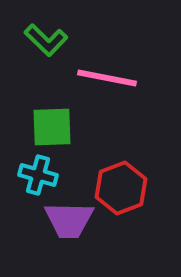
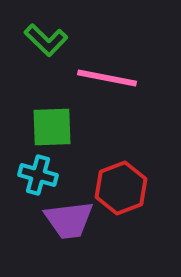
purple trapezoid: rotated 8 degrees counterclockwise
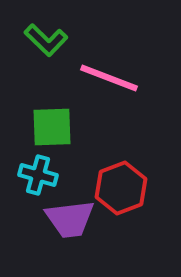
pink line: moved 2 px right; rotated 10 degrees clockwise
purple trapezoid: moved 1 px right, 1 px up
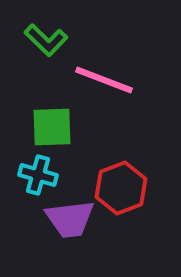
pink line: moved 5 px left, 2 px down
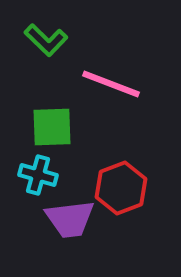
pink line: moved 7 px right, 4 px down
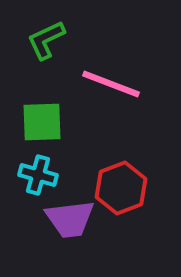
green L-shape: rotated 111 degrees clockwise
green square: moved 10 px left, 5 px up
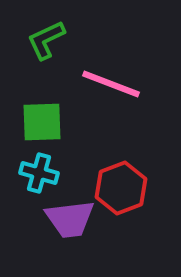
cyan cross: moved 1 px right, 2 px up
